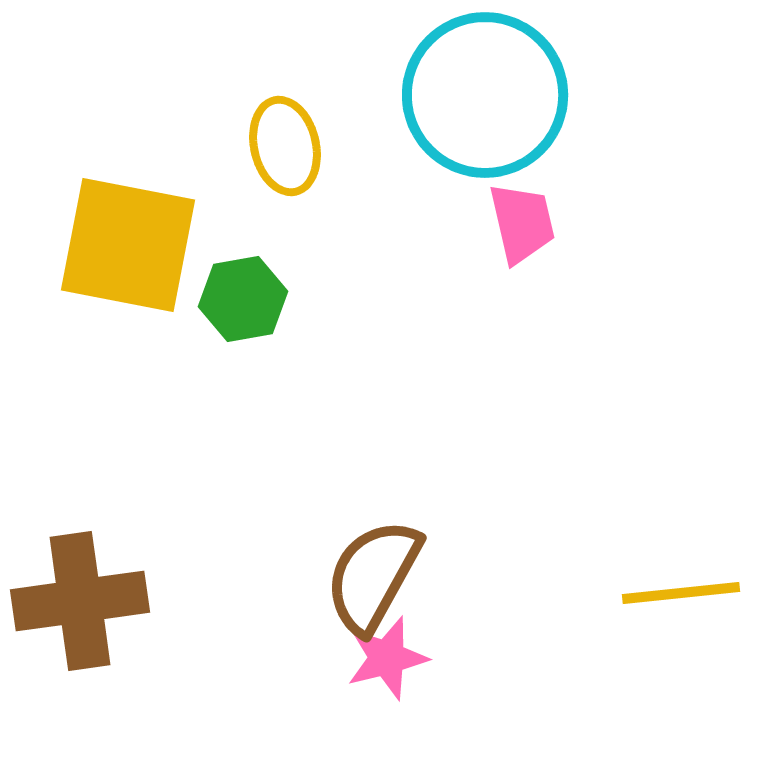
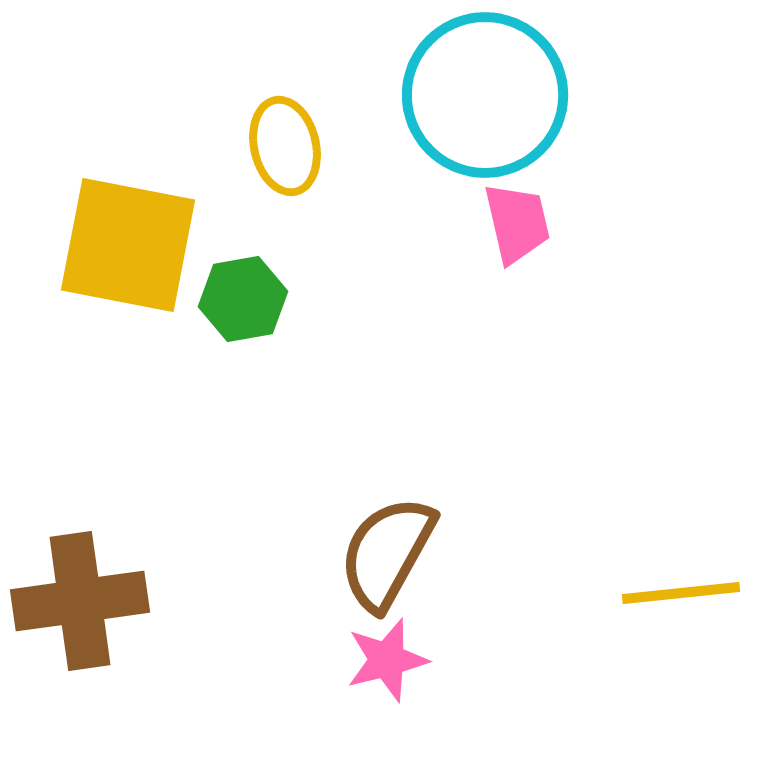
pink trapezoid: moved 5 px left
brown semicircle: moved 14 px right, 23 px up
pink star: moved 2 px down
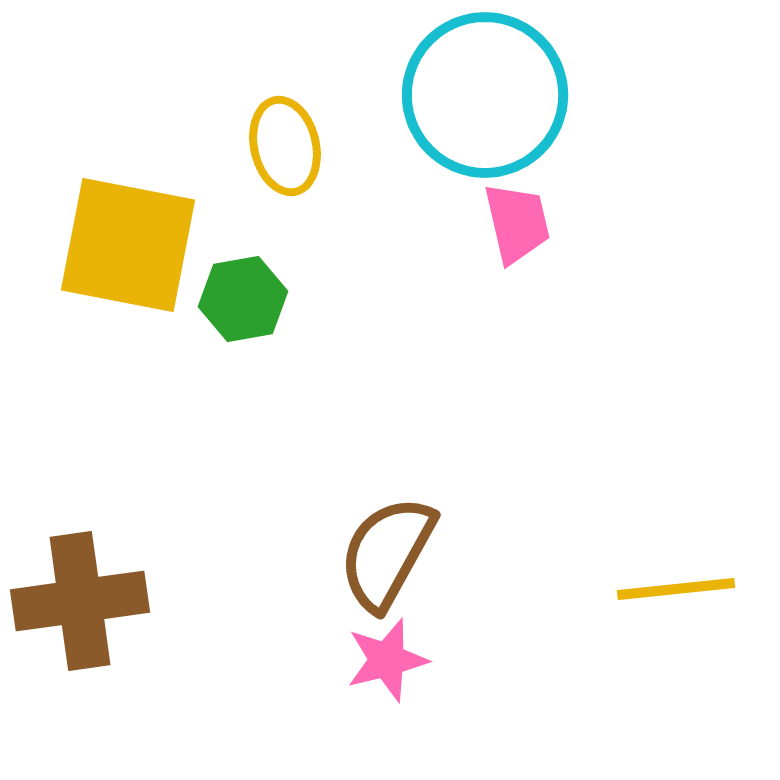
yellow line: moved 5 px left, 4 px up
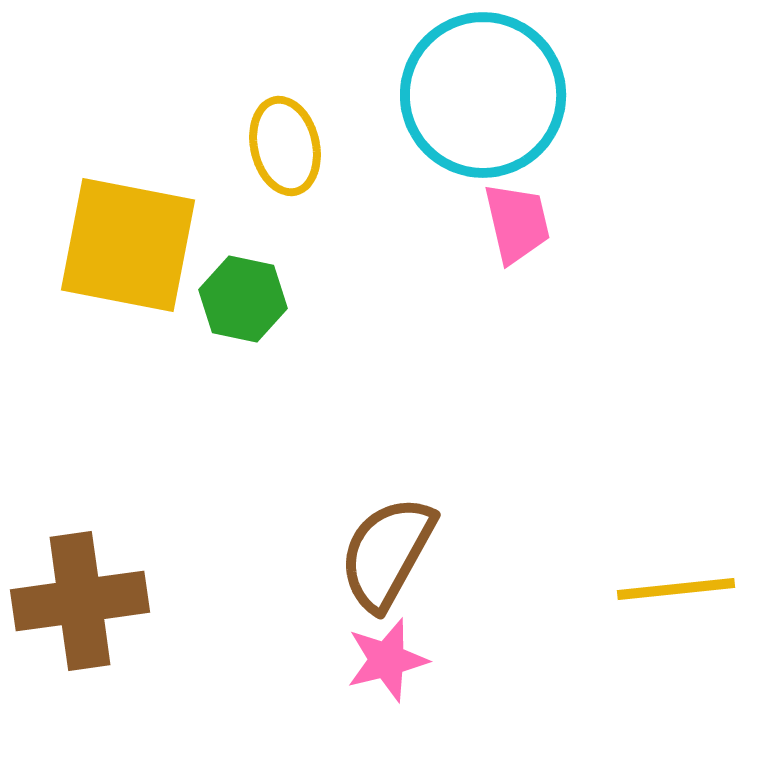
cyan circle: moved 2 px left
green hexagon: rotated 22 degrees clockwise
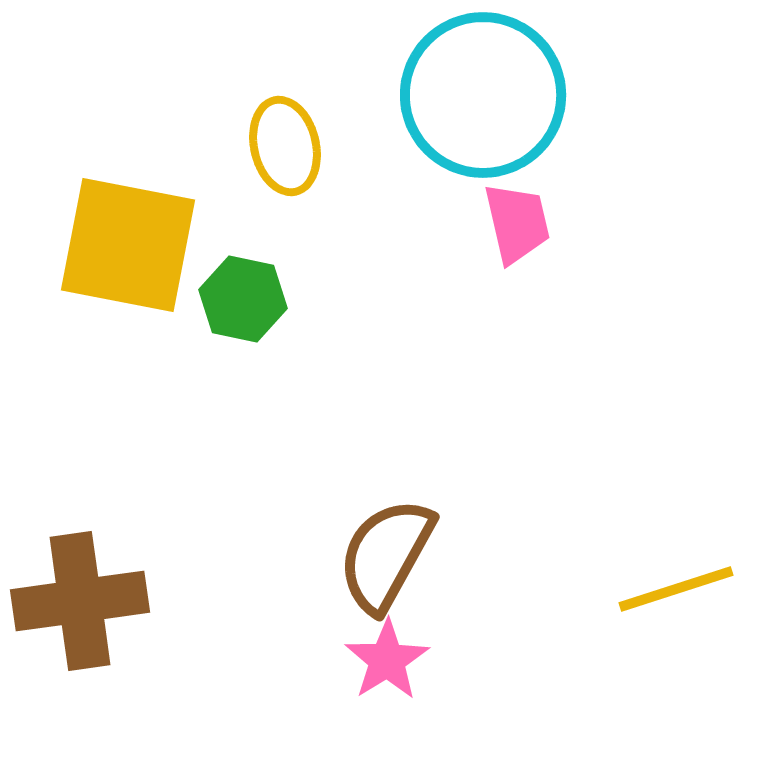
brown semicircle: moved 1 px left, 2 px down
yellow line: rotated 12 degrees counterclockwise
pink star: rotated 18 degrees counterclockwise
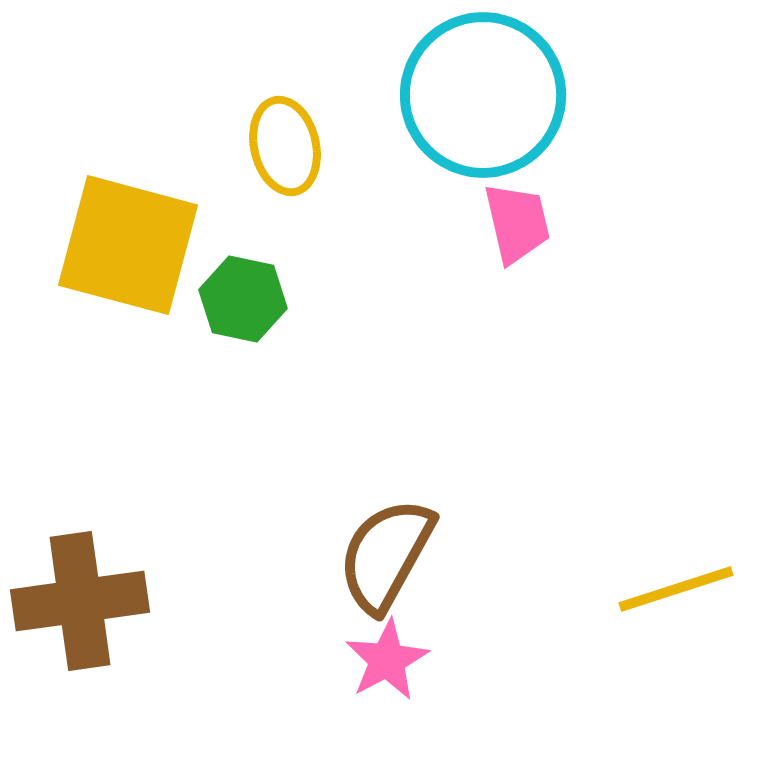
yellow square: rotated 4 degrees clockwise
pink star: rotated 4 degrees clockwise
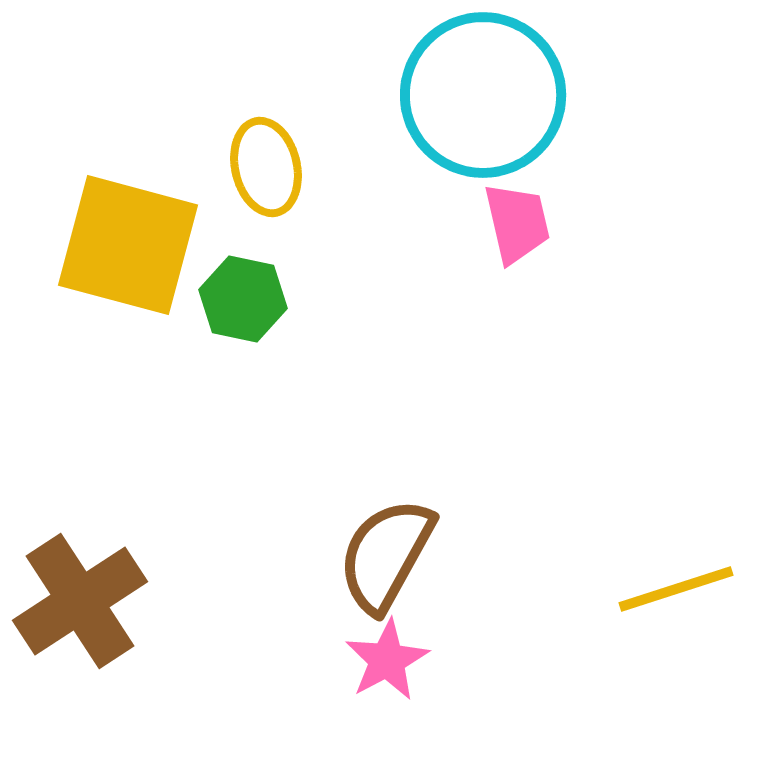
yellow ellipse: moved 19 px left, 21 px down
brown cross: rotated 25 degrees counterclockwise
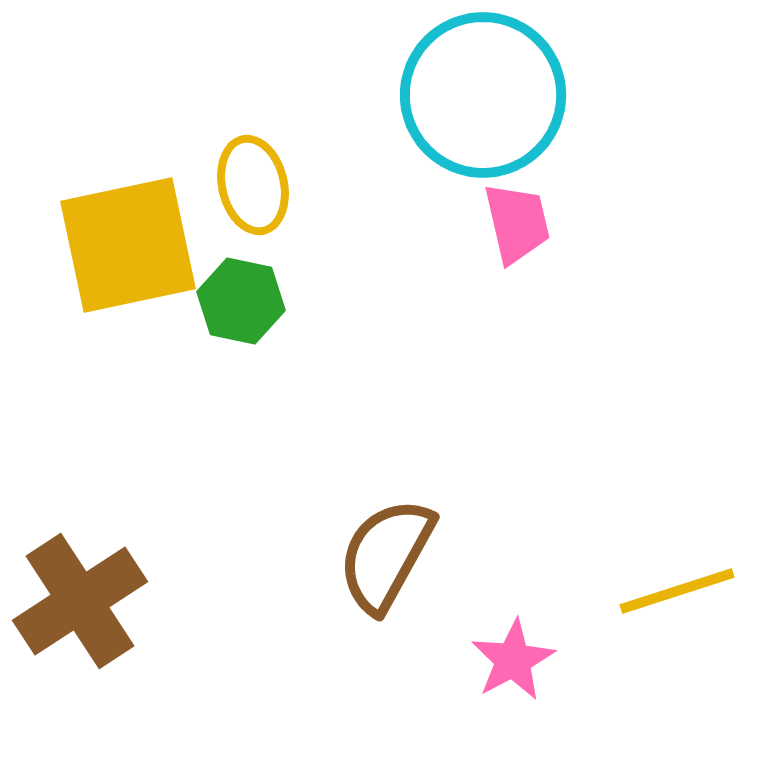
yellow ellipse: moved 13 px left, 18 px down
yellow square: rotated 27 degrees counterclockwise
green hexagon: moved 2 px left, 2 px down
yellow line: moved 1 px right, 2 px down
pink star: moved 126 px right
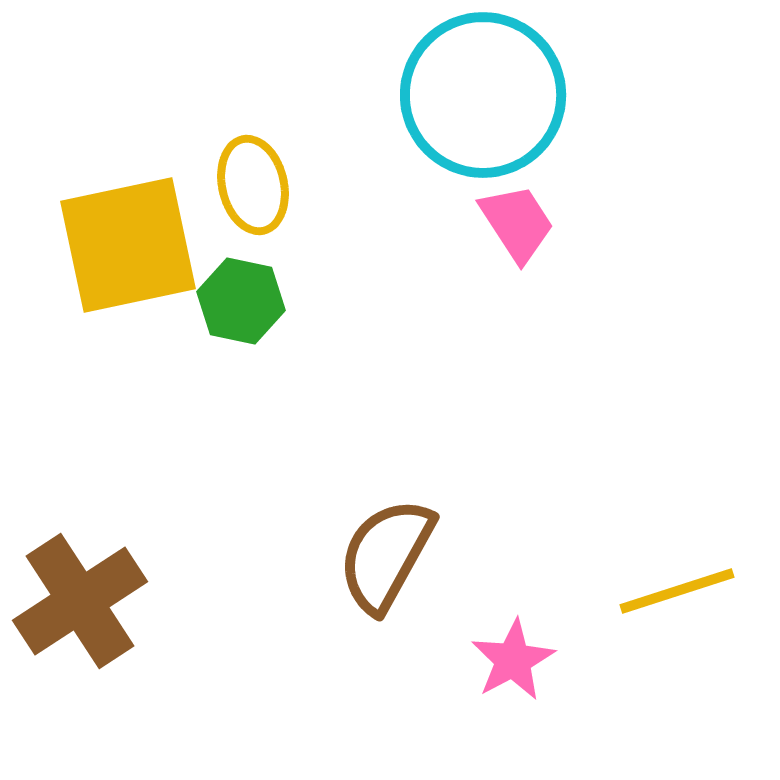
pink trapezoid: rotated 20 degrees counterclockwise
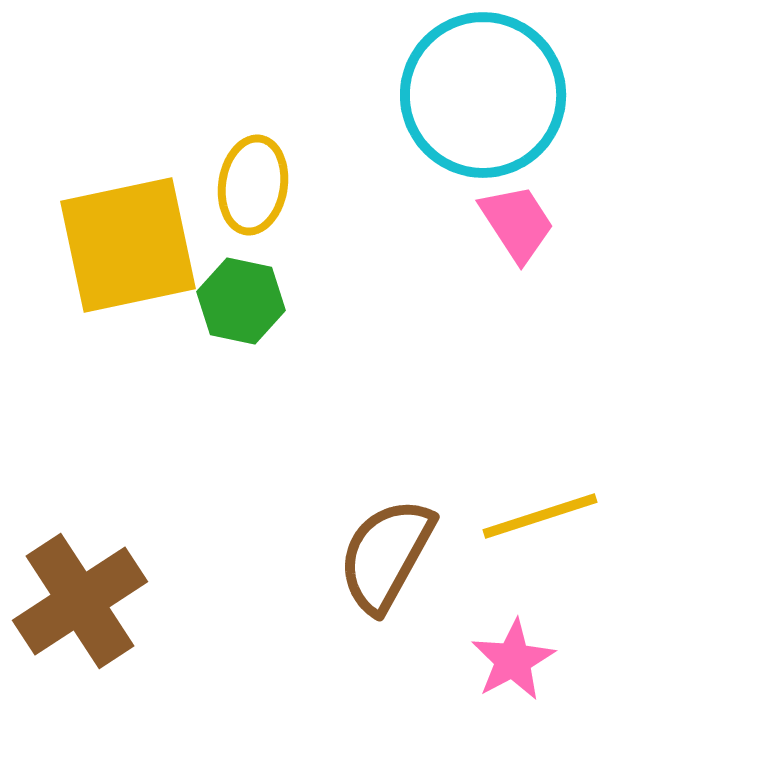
yellow ellipse: rotated 22 degrees clockwise
yellow line: moved 137 px left, 75 px up
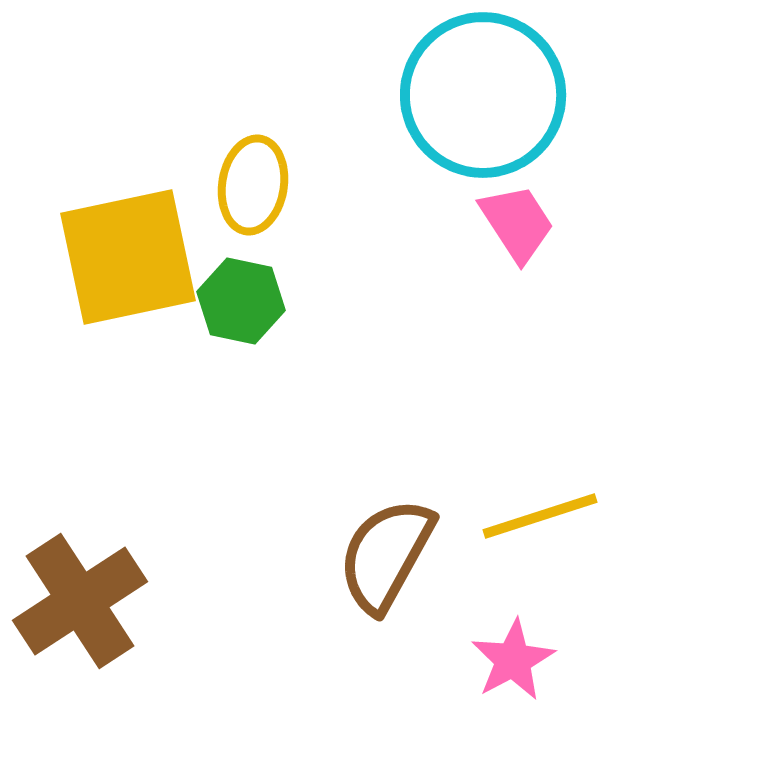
yellow square: moved 12 px down
